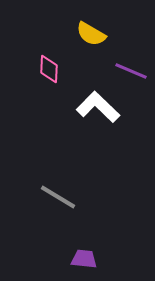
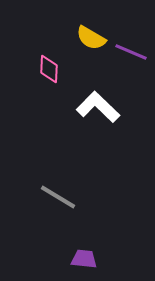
yellow semicircle: moved 4 px down
purple line: moved 19 px up
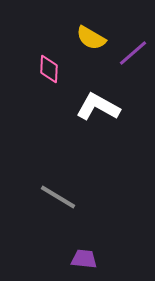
purple line: moved 2 px right, 1 px down; rotated 64 degrees counterclockwise
white L-shape: rotated 15 degrees counterclockwise
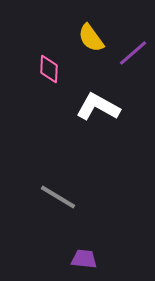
yellow semicircle: rotated 24 degrees clockwise
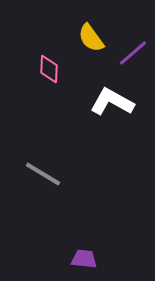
white L-shape: moved 14 px right, 5 px up
gray line: moved 15 px left, 23 px up
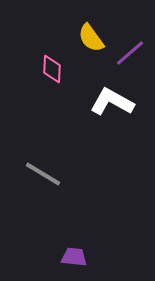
purple line: moved 3 px left
pink diamond: moved 3 px right
purple trapezoid: moved 10 px left, 2 px up
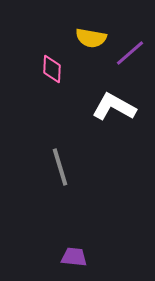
yellow semicircle: rotated 44 degrees counterclockwise
white L-shape: moved 2 px right, 5 px down
gray line: moved 17 px right, 7 px up; rotated 42 degrees clockwise
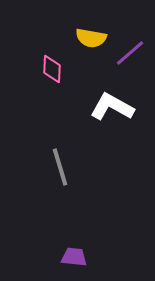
white L-shape: moved 2 px left
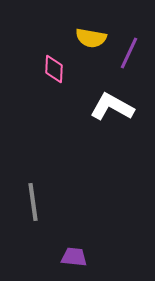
purple line: moved 1 px left; rotated 24 degrees counterclockwise
pink diamond: moved 2 px right
gray line: moved 27 px left, 35 px down; rotated 9 degrees clockwise
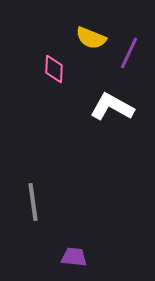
yellow semicircle: rotated 12 degrees clockwise
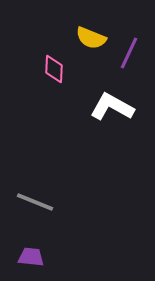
gray line: moved 2 px right; rotated 60 degrees counterclockwise
purple trapezoid: moved 43 px left
